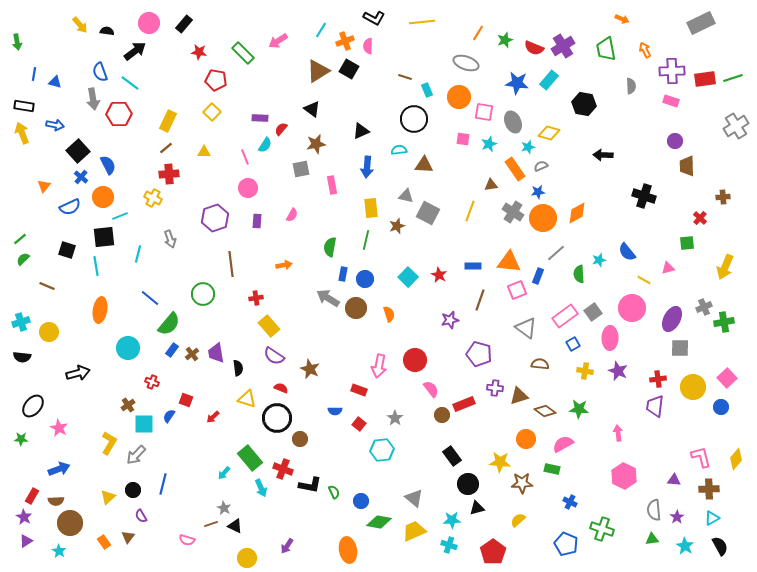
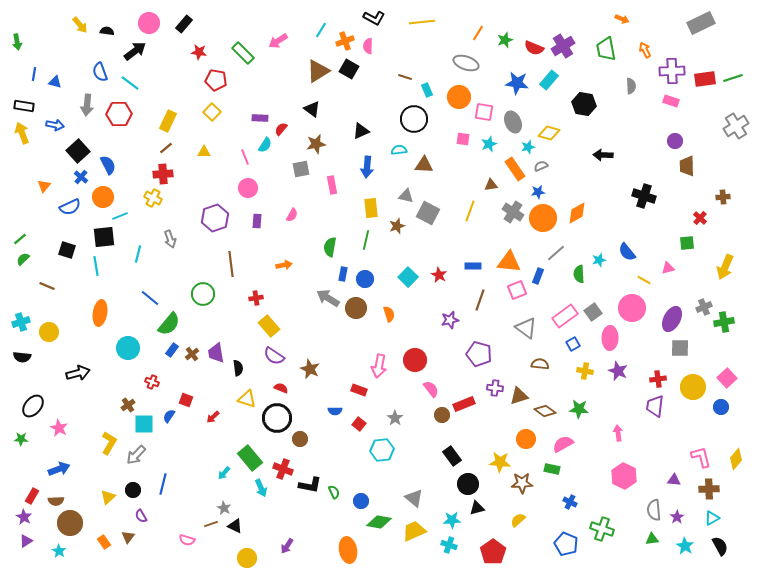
gray arrow at (93, 99): moved 6 px left, 6 px down; rotated 15 degrees clockwise
red cross at (169, 174): moved 6 px left
orange ellipse at (100, 310): moved 3 px down
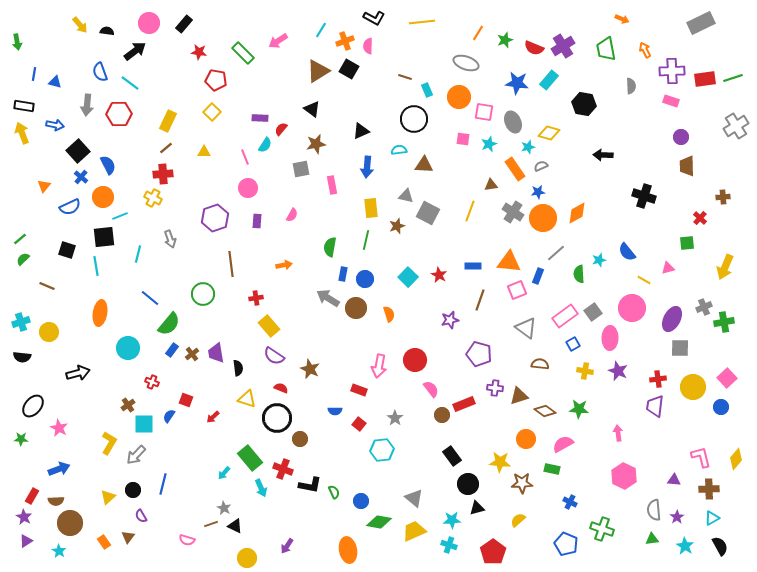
purple circle at (675, 141): moved 6 px right, 4 px up
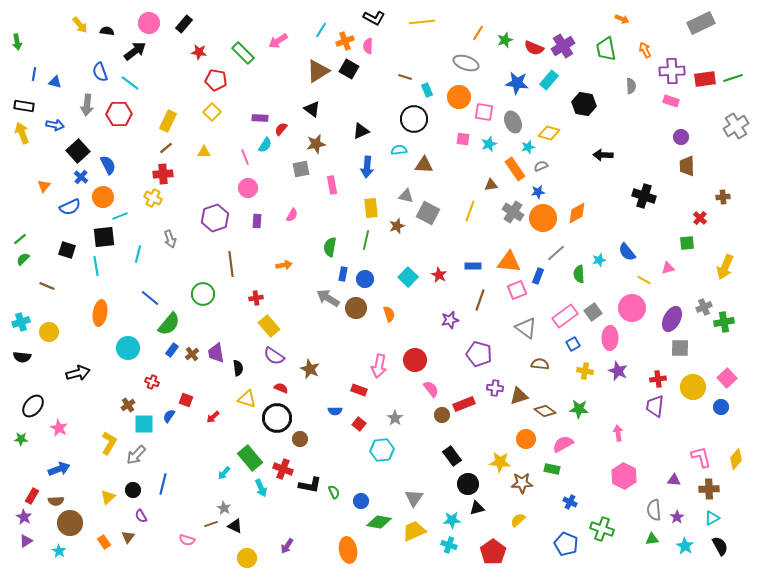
gray triangle at (414, 498): rotated 24 degrees clockwise
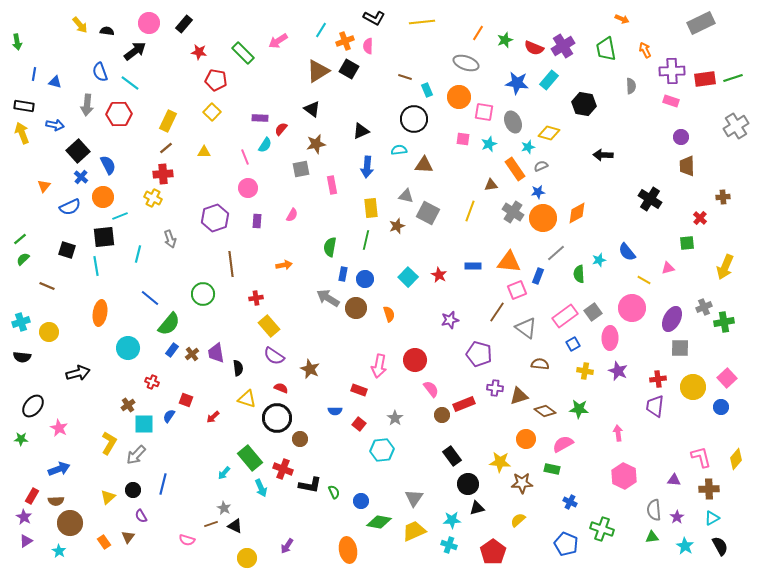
black cross at (644, 196): moved 6 px right, 3 px down; rotated 15 degrees clockwise
brown line at (480, 300): moved 17 px right, 12 px down; rotated 15 degrees clockwise
green triangle at (652, 539): moved 2 px up
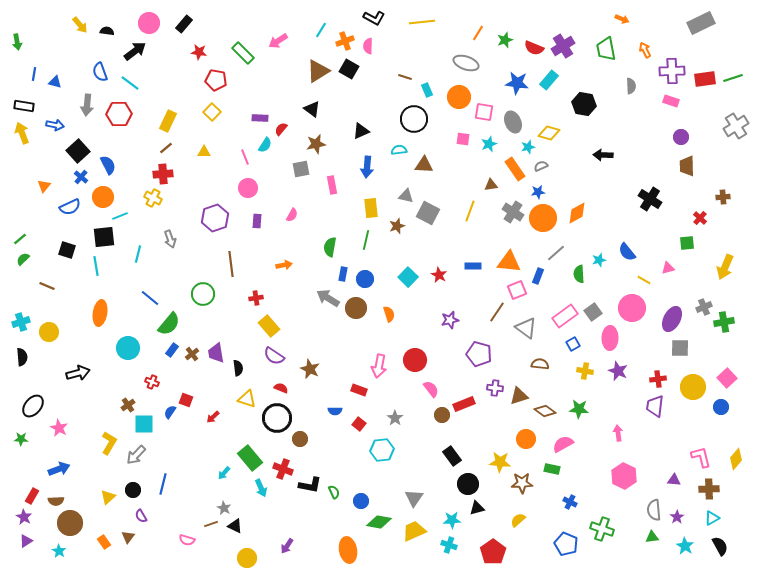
black semicircle at (22, 357): rotated 102 degrees counterclockwise
blue semicircle at (169, 416): moved 1 px right, 4 px up
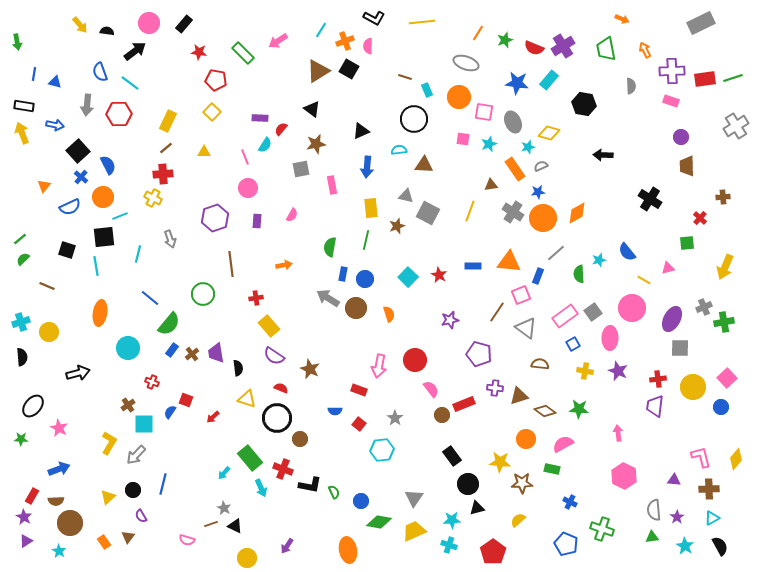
pink square at (517, 290): moved 4 px right, 5 px down
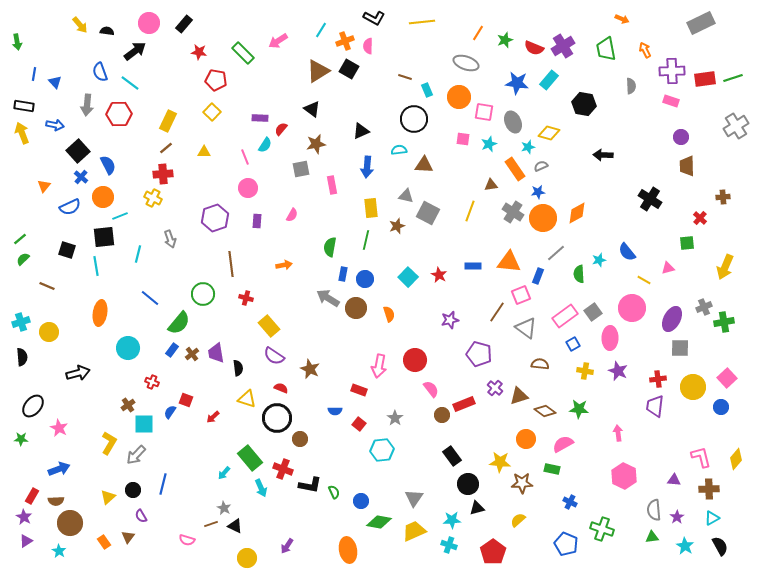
blue triangle at (55, 82): rotated 32 degrees clockwise
red cross at (256, 298): moved 10 px left; rotated 24 degrees clockwise
green semicircle at (169, 324): moved 10 px right, 1 px up
purple cross at (495, 388): rotated 35 degrees clockwise
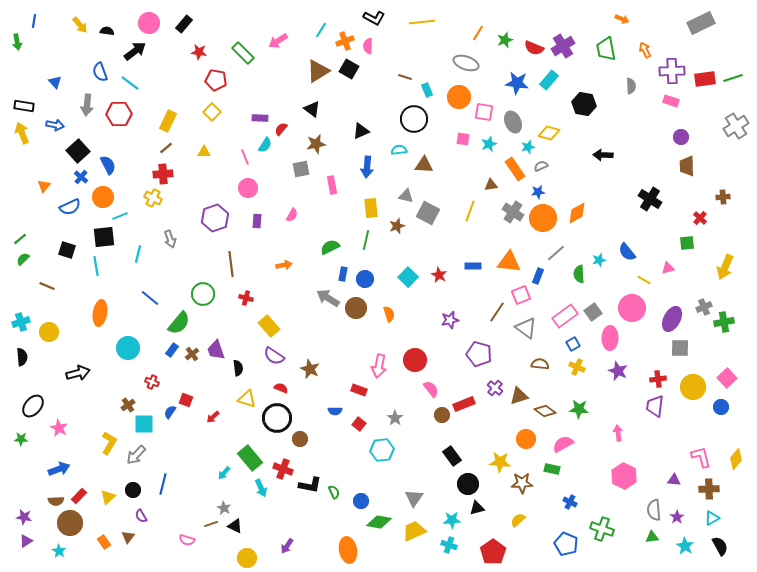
blue line at (34, 74): moved 53 px up
green semicircle at (330, 247): rotated 54 degrees clockwise
purple trapezoid at (216, 353): moved 3 px up; rotated 10 degrees counterclockwise
yellow cross at (585, 371): moved 8 px left, 4 px up; rotated 14 degrees clockwise
red rectangle at (32, 496): moved 47 px right; rotated 14 degrees clockwise
purple star at (24, 517): rotated 21 degrees counterclockwise
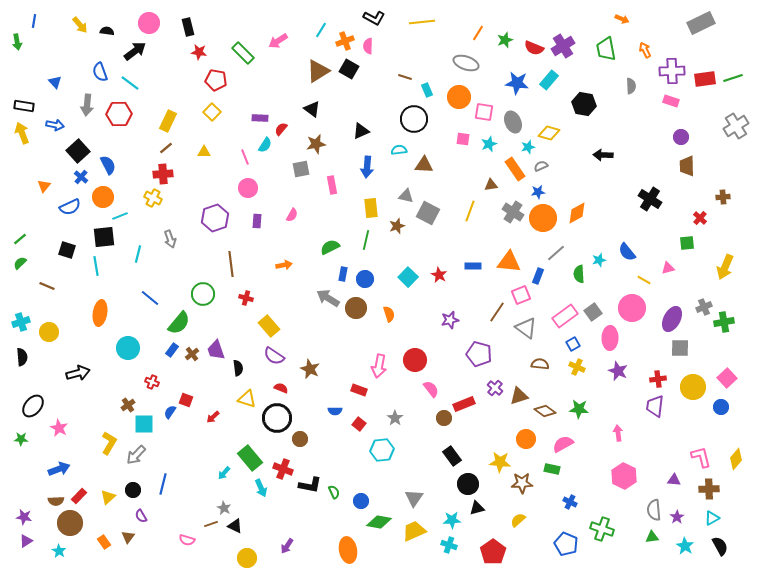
black rectangle at (184, 24): moved 4 px right, 3 px down; rotated 54 degrees counterclockwise
green semicircle at (23, 259): moved 3 px left, 4 px down
brown circle at (442, 415): moved 2 px right, 3 px down
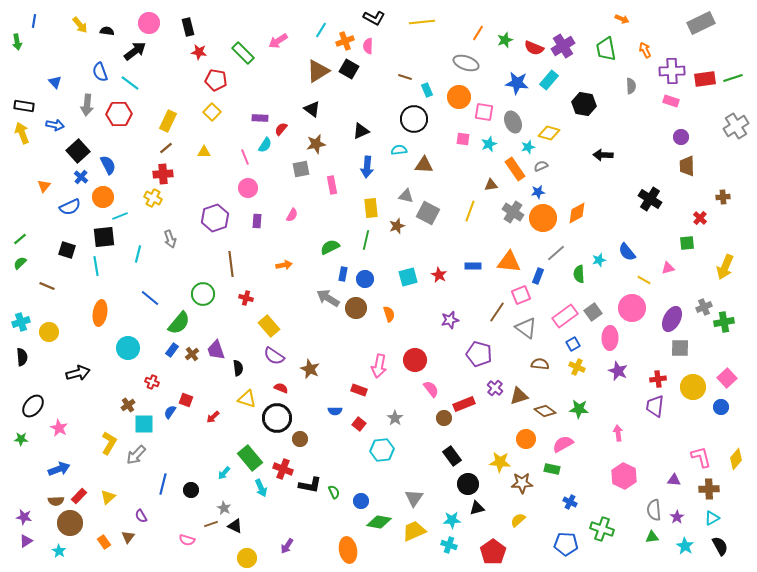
cyan square at (408, 277): rotated 30 degrees clockwise
black circle at (133, 490): moved 58 px right
blue pentagon at (566, 544): rotated 20 degrees counterclockwise
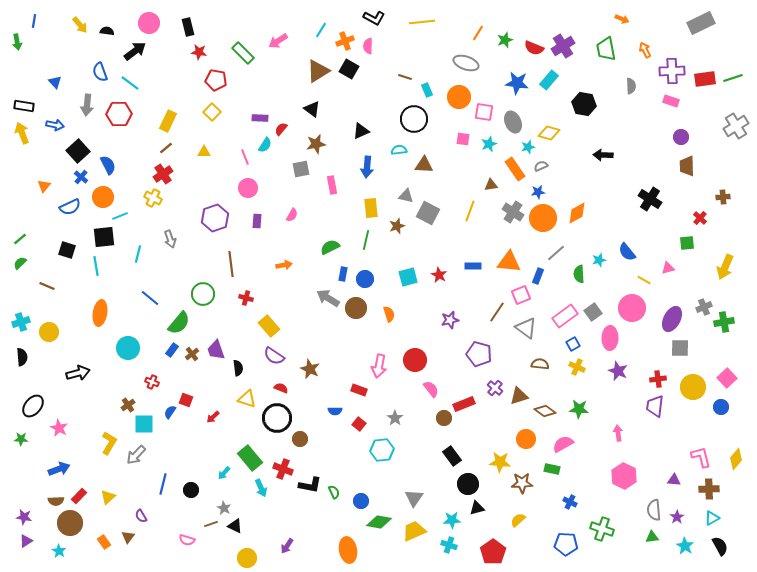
red cross at (163, 174): rotated 30 degrees counterclockwise
